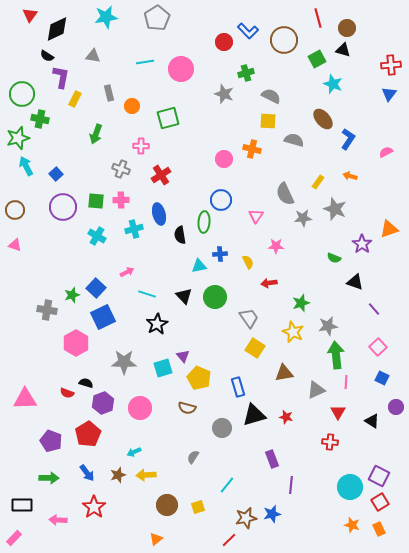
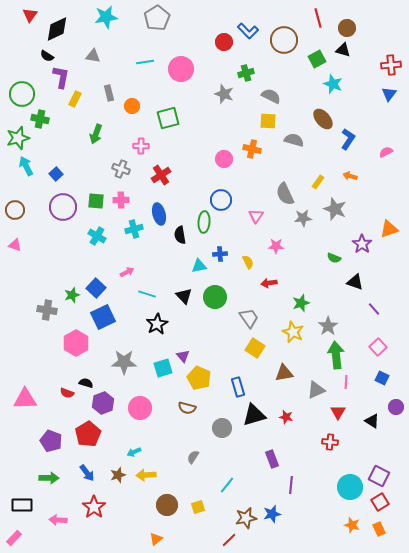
gray star at (328, 326): rotated 24 degrees counterclockwise
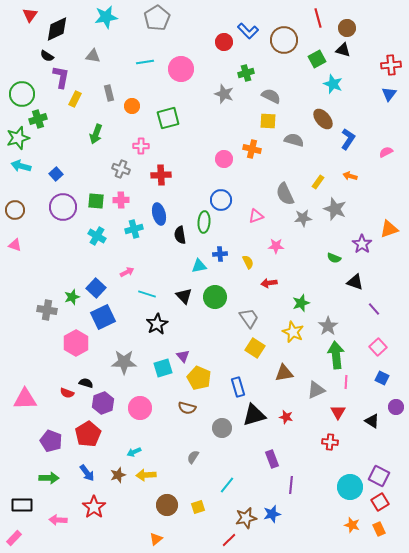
green cross at (40, 119): moved 2 px left; rotated 30 degrees counterclockwise
cyan arrow at (26, 166): moved 5 px left; rotated 48 degrees counterclockwise
red cross at (161, 175): rotated 30 degrees clockwise
pink triangle at (256, 216): rotated 35 degrees clockwise
green star at (72, 295): moved 2 px down
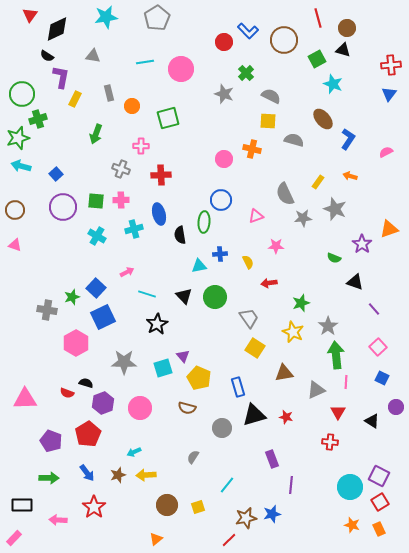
green cross at (246, 73): rotated 28 degrees counterclockwise
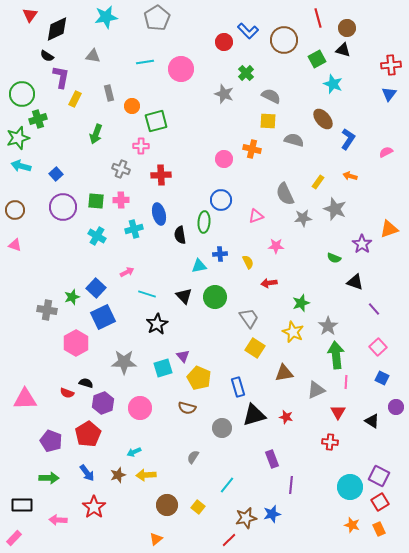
green square at (168, 118): moved 12 px left, 3 px down
yellow square at (198, 507): rotated 32 degrees counterclockwise
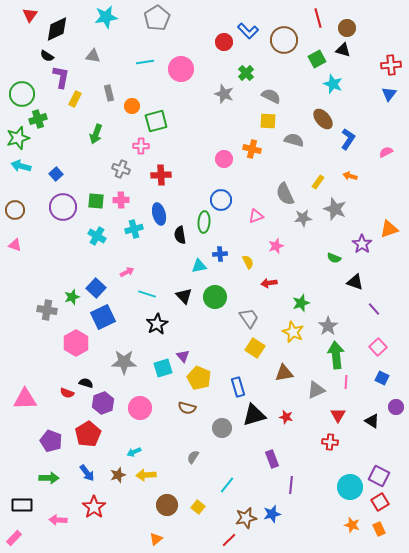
pink star at (276, 246): rotated 21 degrees counterclockwise
red triangle at (338, 412): moved 3 px down
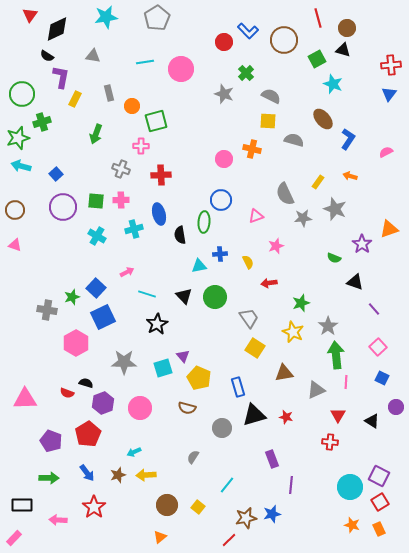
green cross at (38, 119): moved 4 px right, 3 px down
orange triangle at (156, 539): moved 4 px right, 2 px up
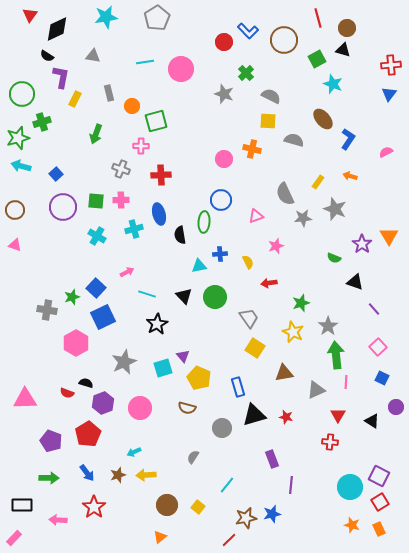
orange triangle at (389, 229): moved 7 px down; rotated 42 degrees counterclockwise
gray star at (124, 362): rotated 25 degrees counterclockwise
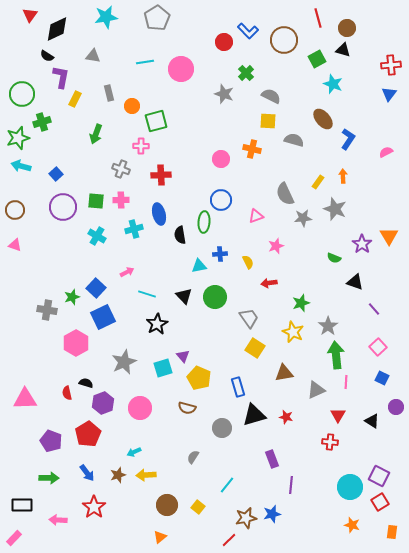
pink circle at (224, 159): moved 3 px left
orange arrow at (350, 176): moved 7 px left; rotated 72 degrees clockwise
red semicircle at (67, 393): rotated 56 degrees clockwise
orange rectangle at (379, 529): moved 13 px right, 3 px down; rotated 32 degrees clockwise
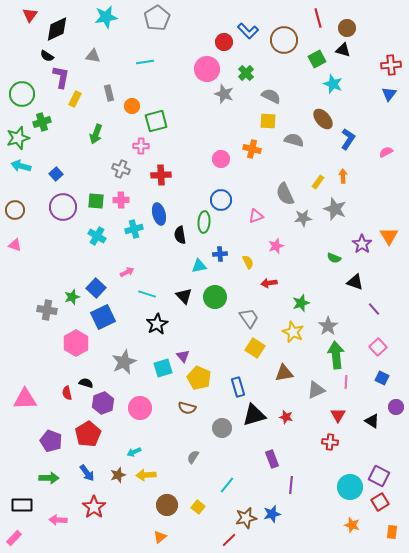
pink circle at (181, 69): moved 26 px right
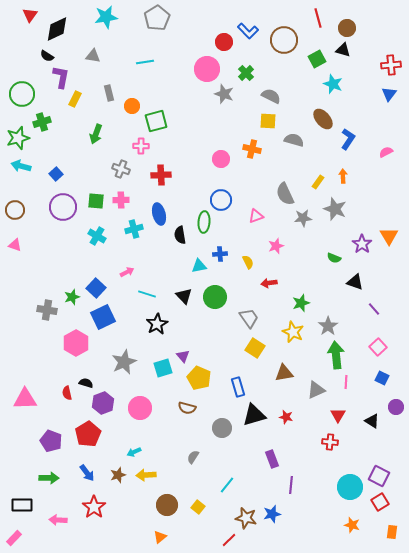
brown star at (246, 518): rotated 25 degrees clockwise
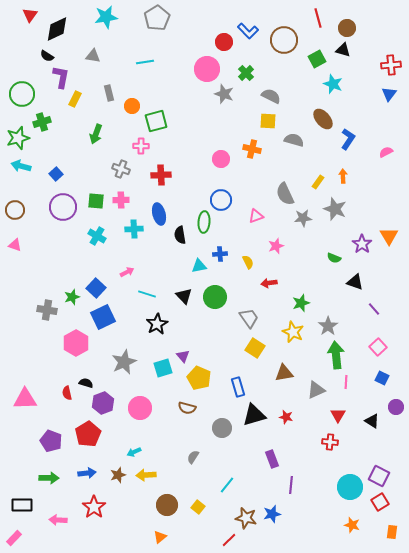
cyan cross at (134, 229): rotated 12 degrees clockwise
blue arrow at (87, 473): rotated 60 degrees counterclockwise
